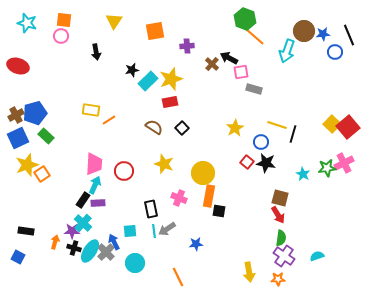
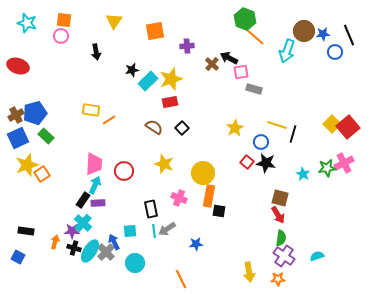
orange line at (178, 277): moved 3 px right, 2 px down
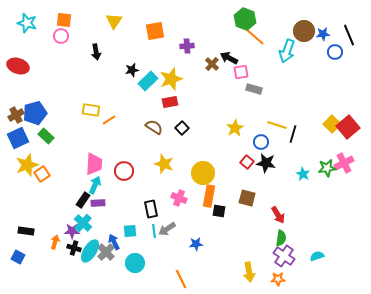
brown square at (280, 198): moved 33 px left
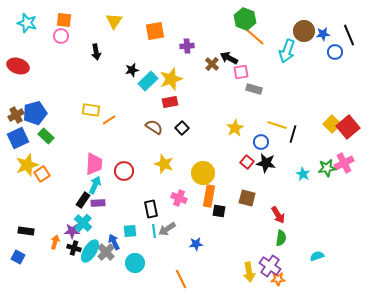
purple cross at (284, 256): moved 14 px left, 10 px down
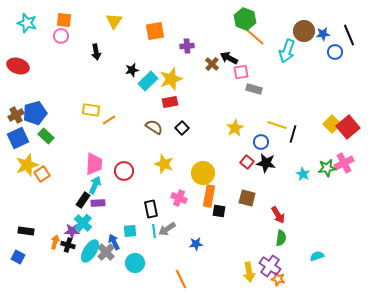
black cross at (74, 248): moved 6 px left, 3 px up
orange star at (278, 279): rotated 16 degrees clockwise
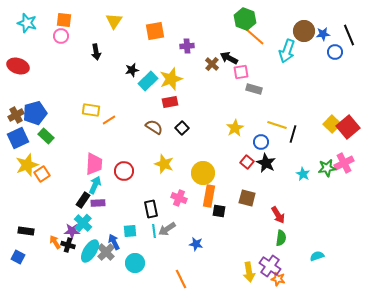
black star at (266, 163): rotated 18 degrees clockwise
orange arrow at (55, 242): rotated 48 degrees counterclockwise
blue star at (196, 244): rotated 16 degrees clockwise
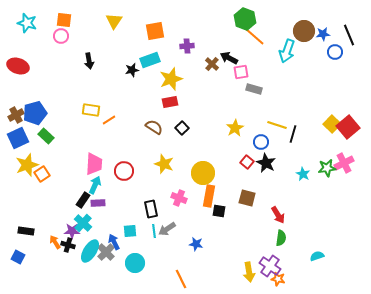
black arrow at (96, 52): moved 7 px left, 9 px down
cyan rectangle at (148, 81): moved 2 px right, 21 px up; rotated 24 degrees clockwise
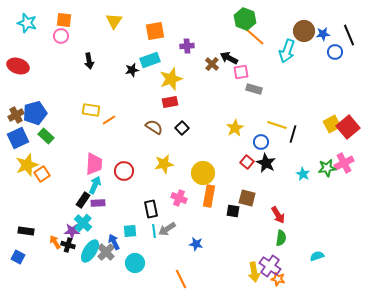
yellow square at (332, 124): rotated 18 degrees clockwise
yellow star at (164, 164): rotated 30 degrees counterclockwise
black square at (219, 211): moved 14 px right
yellow arrow at (249, 272): moved 5 px right
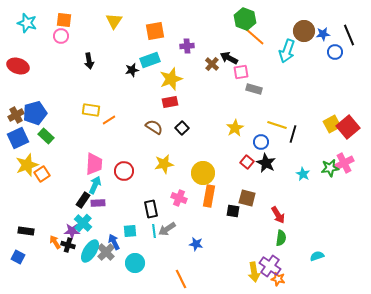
green star at (327, 168): moved 3 px right
